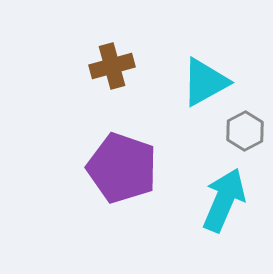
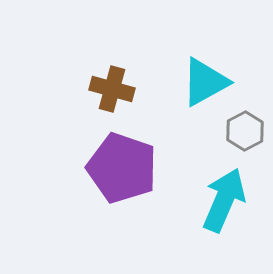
brown cross: moved 23 px down; rotated 30 degrees clockwise
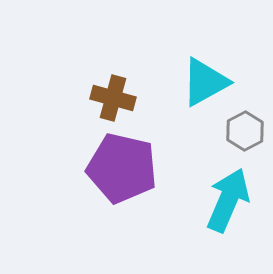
brown cross: moved 1 px right, 9 px down
purple pentagon: rotated 6 degrees counterclockwise
cyan arrow: moved 4 px right
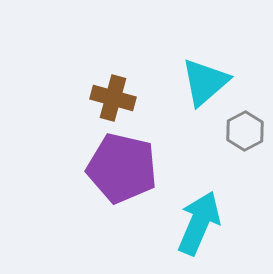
cyan triangle: rotated 12 degrees counterclockwise
cyan arrow: moved 29 px left, 23 px down
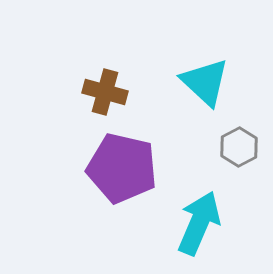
cyan triangle: rotated 36 degrees counterclockwise
brown cross: moved 8 px left, 6 px up
gray hexagon: moved 6 px left, 16 px down
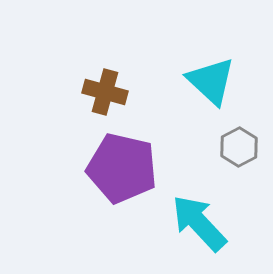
cyan triangle: moved 6 px right, 1 px up
cyan arrow: rotated 66 degrees counterclockwise
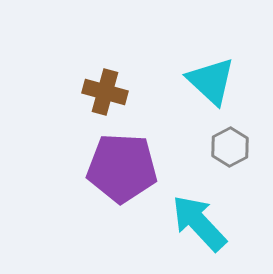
gray hexagon: moved 9 px left
purple pentagon: rotated 10 degrees counterclockwise
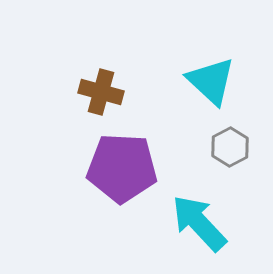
brown cross: moved 4 px left
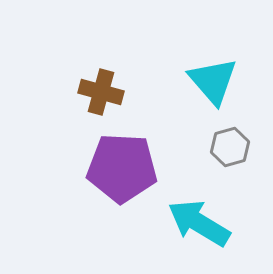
cyan triangle: moved 2 px right; rotated 6 degrees clockwise
gray hexagon: rotated 12 degrees clockwise
cyan arrow: rotated 16 degrees counterclockwise
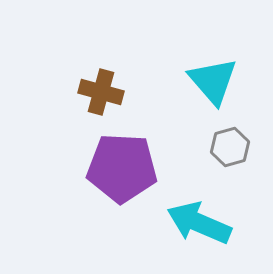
cyan arrow: rotated 8 degrees counterclockwise
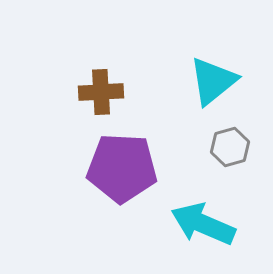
cyan triangle: rotated 32 degrees clockwise
brown cross: rotated 18 degrees counterclockwise
cyan arrow: moved 4 px right, 1 px down
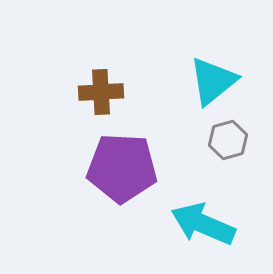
gray hexagon: moved 2 px left, 7 px up
